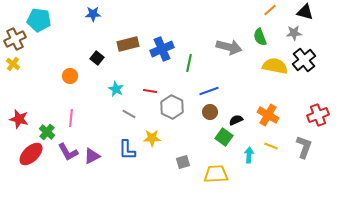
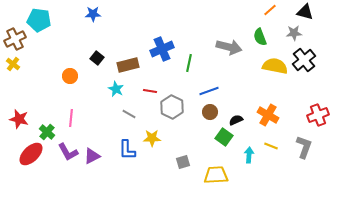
brown rectangle: moved 21 px down
yellow trapezoid: moved 1 px down
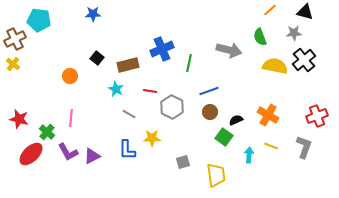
gray arrow: moved 3 px down
red cross: moved 1 px left, 1 px down
yellow trapezoid: rotated 85 degrees clockwise
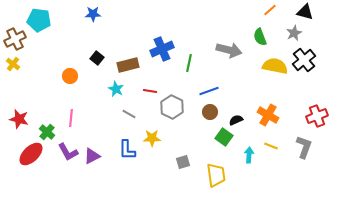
gray star: rotated 21 degrees counterclockwise
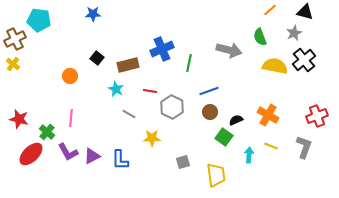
blue L-shape: moved 7 px left, 10 px down
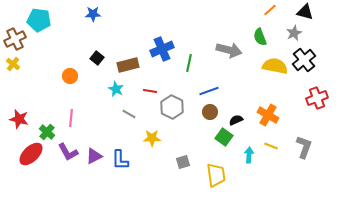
red cross: moved 18 px up
purple triangle: moved 2 px right
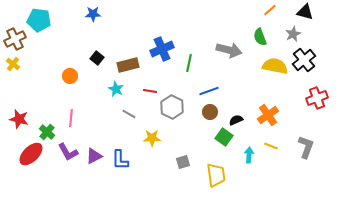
gray star: moved 1 px left, 1 px down
orange cross: rotated 25 degrees clockwise
gray L-shape: moved 2 px right
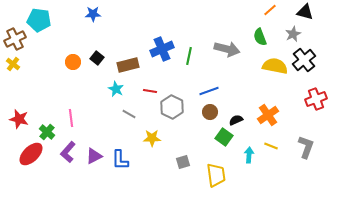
gray arrow: moved 2 px left, 1 px up
green line: moved 7 px up
orange circle: moved 3 px right, 14 px up
red cross: moved 1 px left, 1 px down
pink line: rotated 12 degrees counterclockwise
purple L-shape: rotated 70 degrees clockwise
